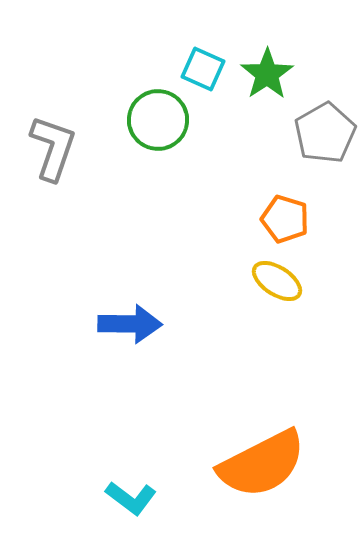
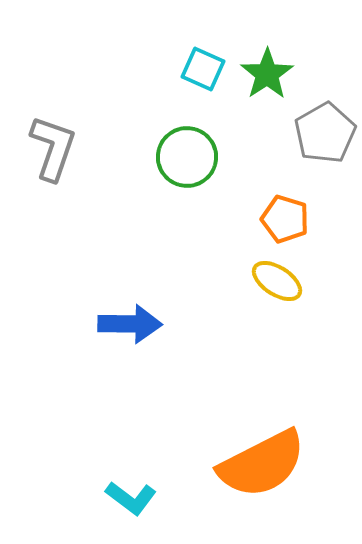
green circle: moved 29 px right, 37 px down
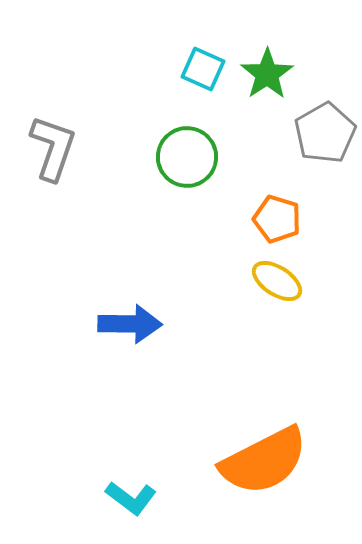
orange pentagon: moved 8 px left
orange semicircle: moved 2 px right, 3 px up
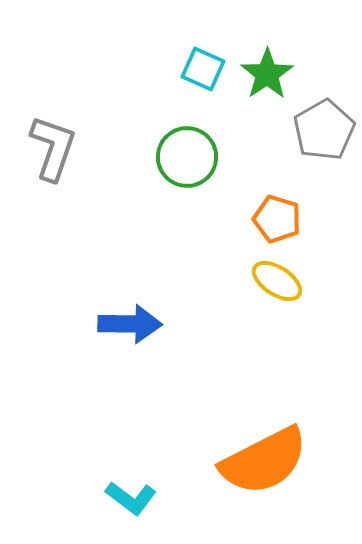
gray pentagon: moved 1 px left, 3 px up
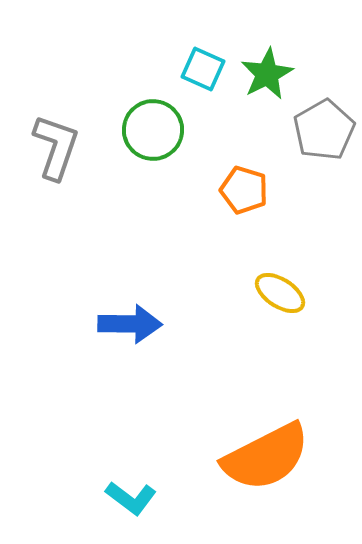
green star: rotated 6 degrees clockwise
gray L-shape: moved 3 px right, 1 px up
green circle: moved 34 px left, 27 px up
orange pentagon: moved 33 px left, 29 px up
yellow ellipse: moved 3 px right, 12 px down
orange semicircle: moved 2 px right, 4 px up
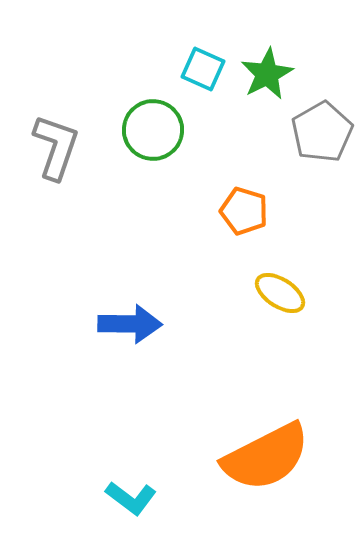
gray pentagon: moved 2 px left, 2 px down
orange pentagon: moved 21 px down
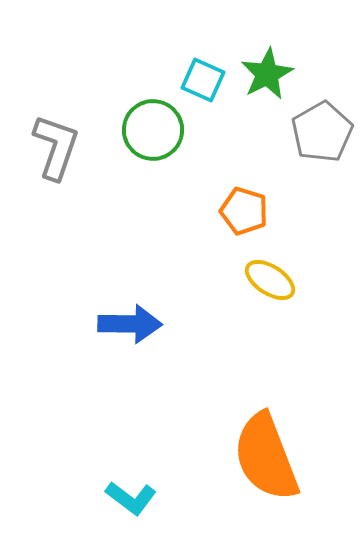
cyan square: moved 11 px down
yellow ellipse: moved 10 px left, 13 px up
orange semicircle: rotated 96 degrees clockwise
